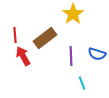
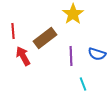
red line: moved 2 px left, 4 px up
cyan line: moved 1 px right, 1 px down
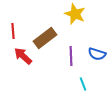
yellow star: moved 2 px right; rotated 15 degrees counterclockwise
red arrow: rotated 18 degrees counterclockwise
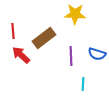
yellow star: rotated 20 degrees counterclockwise
brown rectangle: moved 1 px left
red arrow: moved 2 px left, 1 px up
cyan line: rotated 24 degrees clockwise
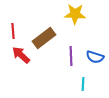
blue semicircle: moved 2 px left, 3 px down
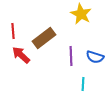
yellow star: moved 6 px right; rotated 25 degrees clockwise
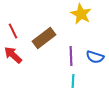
red line: rotated 21 degrees counterclockwise
red arrow: moved 8 px left
cyan line: moved 10 px left, 3 px up
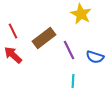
purple line: moved 2 px left, 6 px up; rotated 24 degrees counterclockwise
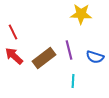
yellow star: rotated 25 degrees counterclockwise
red line: moved 1 px down
brown rectangle: moved 20 px down
purple line: rotated 12 degrees clockwise
red arrow: moved 1 px right, 1 px down
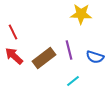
cyan line: rotated 48 degrees clockwise
